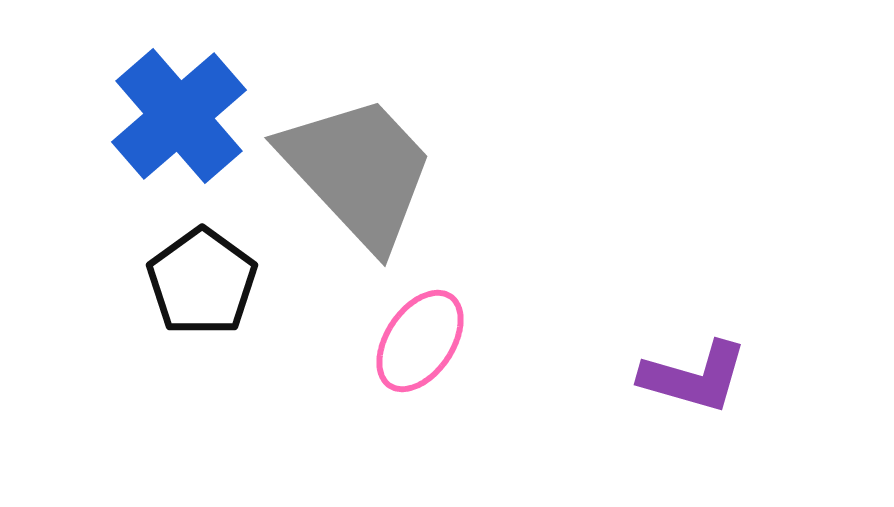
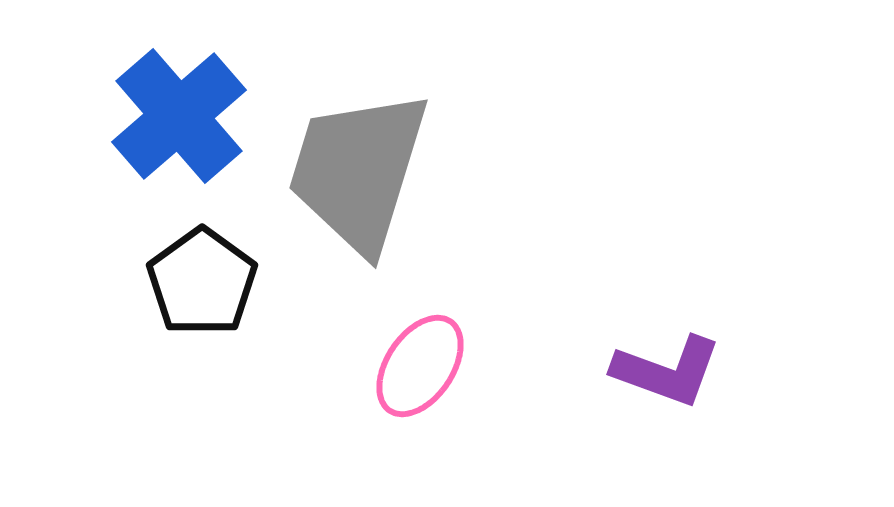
gray trapezoid: rotated 120 degrees counterclockwise
pink ellipse: moved 25 px down
purple L-shape: moved 27 px left, 6 px up; rotated 4 degrees clockwise
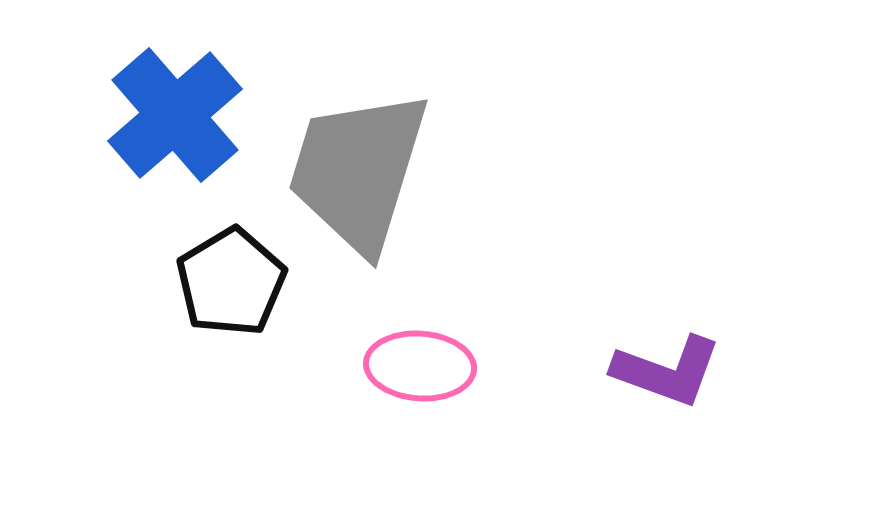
blue cross: moved 4 px left, 1 px up
black pentagon: moved 29 px right; rotated 5 degrees clockwise
pink ellipse: rotated 60 degrees clockwise
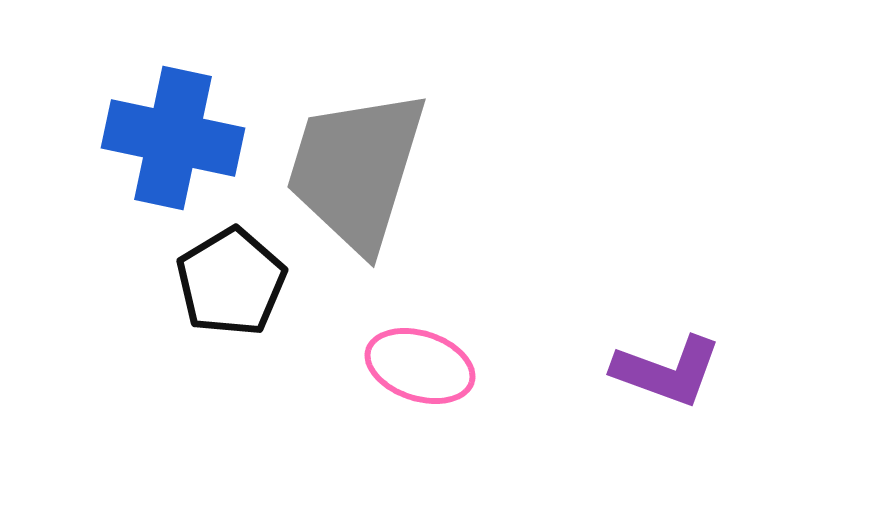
blue cross: moved 2 px left, 23 px down; rotated 37 degrees counterclockwise
gray trapezoid: moved 2 px left, 1 px up
pink ellipse: rotated 14 degrees clockwise
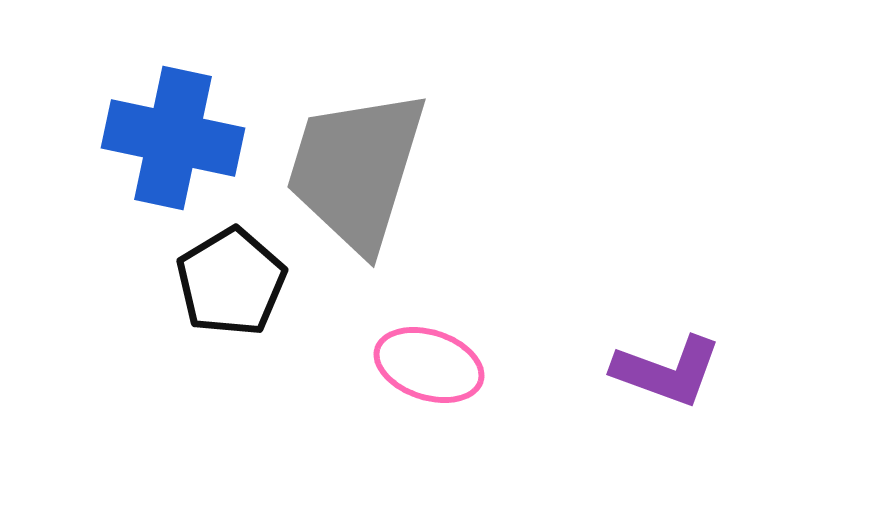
pink ellipse: moved 9 px right, 1 px up
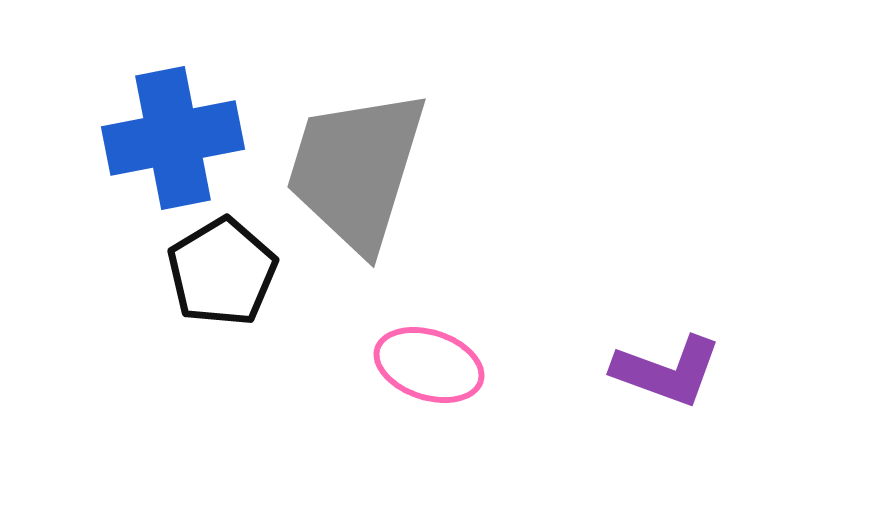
blue cross: rotated 23 degrees counterclockwise
black pentagon: moved 9 px left, 10 px up
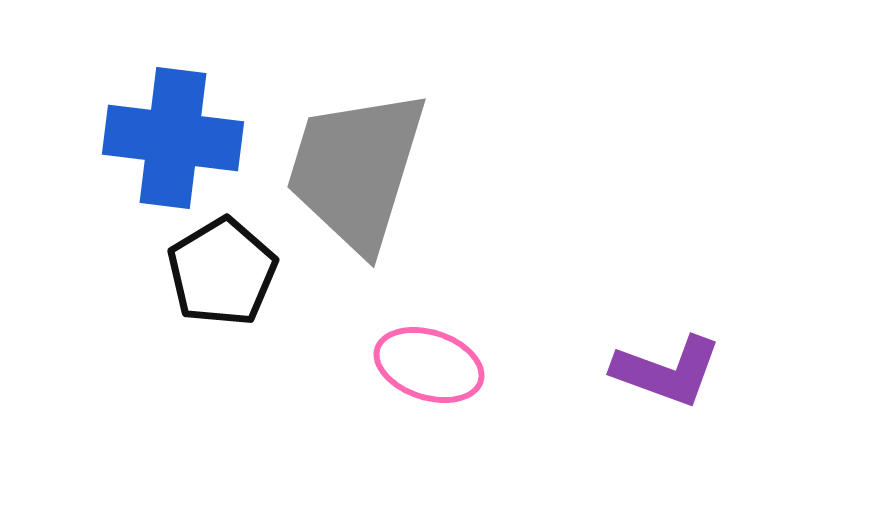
blue cross: rotated 18 degrees clockwise
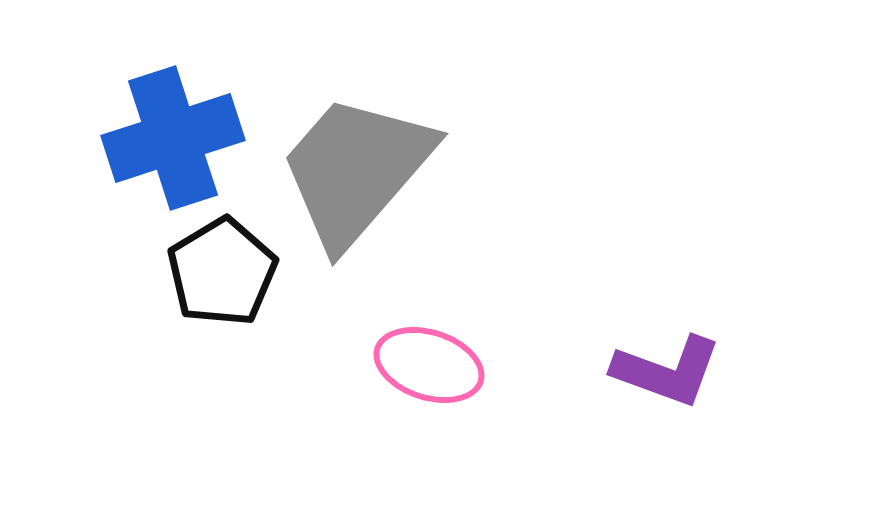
blue cross: rotated 25 degrees counterclockwise
gray trapezoid: rotated 24 degrees clockwise
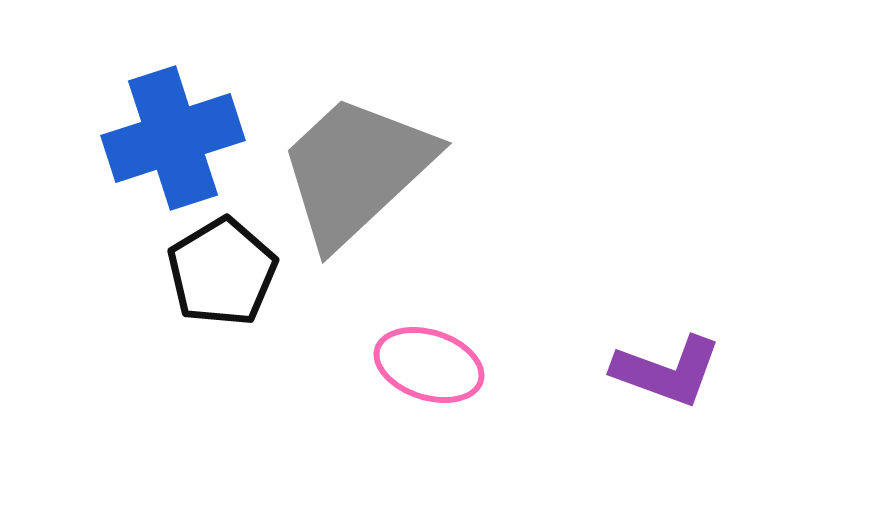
gray trapezoid: rotated 6 degrees clockwise
